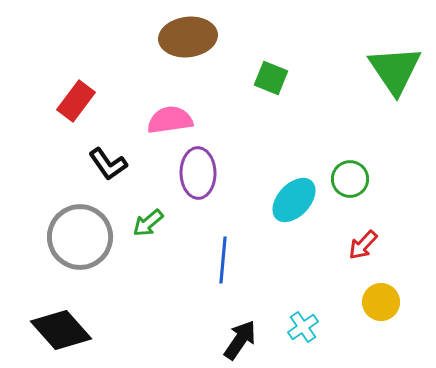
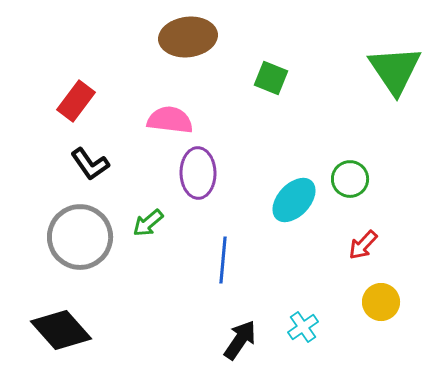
pink semicircle: rotated 15 degrees clockwise
black L-shape: moved 18 px left
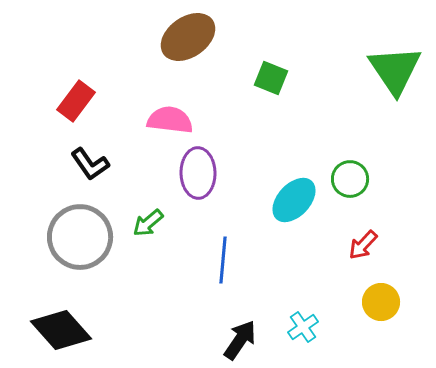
brown ellipse: rotated 28 degrees counterclockwise
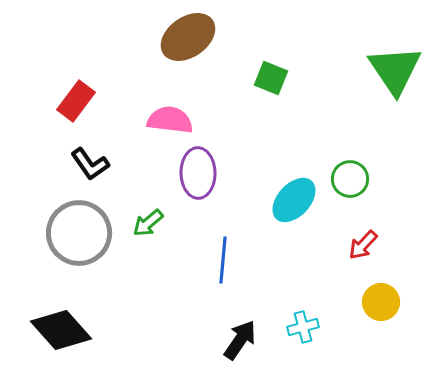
gray circle: moved 1 px left, 4 px up
cyan cross: rotated 20 degrees clockwise
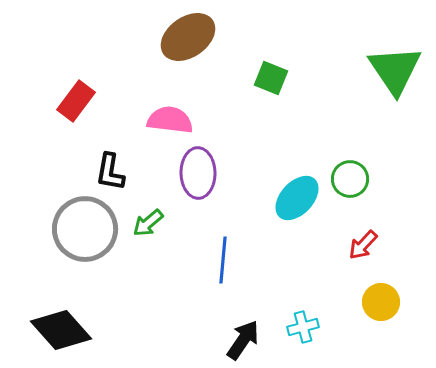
black L-shape: moved 20 px right, 8 px down; rotated 45 degrees clockwise
cyan ellipse: moved 3 px right, 2 px up
gray circle: moved 6 px right, 4 px up
black arrow: moved 3 px right
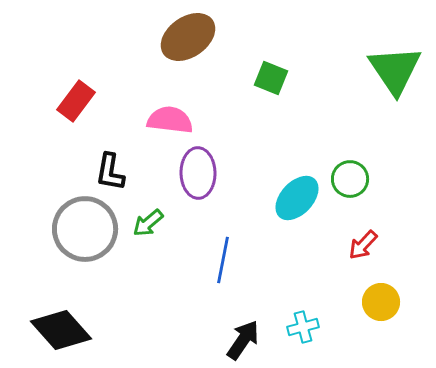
blue line: rotated 6 degrees clockwise
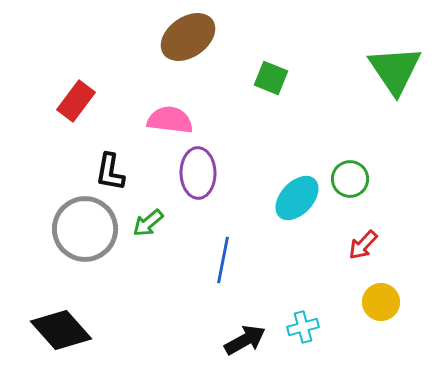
black arrow: moved 2 px right; rotated 27 degrees clockwise
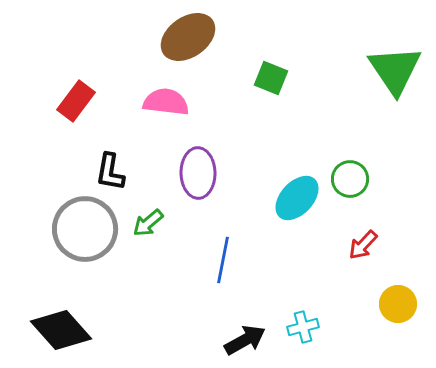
pink semicircle: moved 4 px left, 18 px up
yellow circle: moved 17 px right, 2 px down
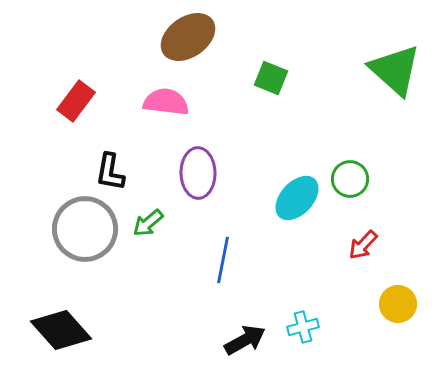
green triangle: rotated 14 degrees counterclockwise
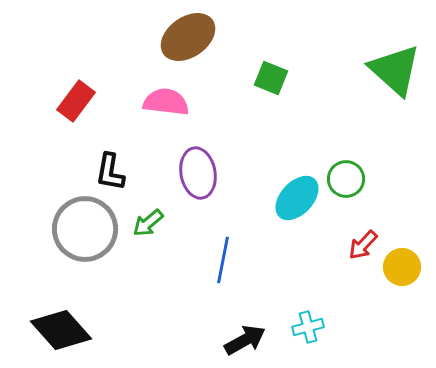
purple ellipse: rotated 9 degrees counterclockwise
green circle: moved 4 px left
yellow circle: moved 4 px right, 37 px up
cyan cross: moved 5 px right
